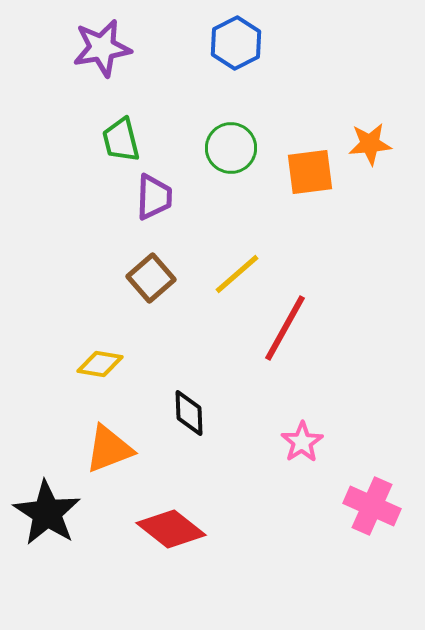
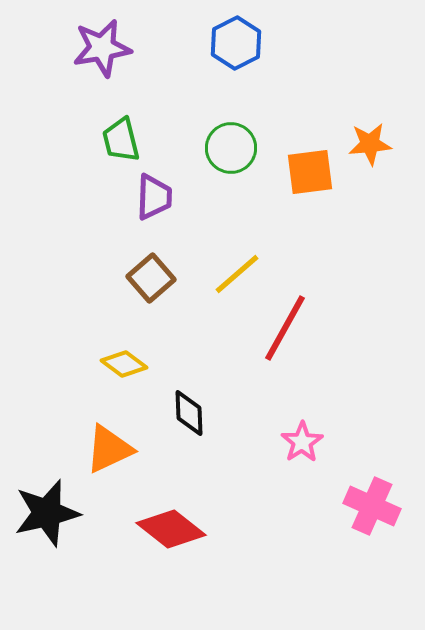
yellow diamond: moved 24 px right; rotated 27 degrees clockwise
orange triangle: rotated 4 degrees counterclockwise
black star: rotated 26 degrees clockwise
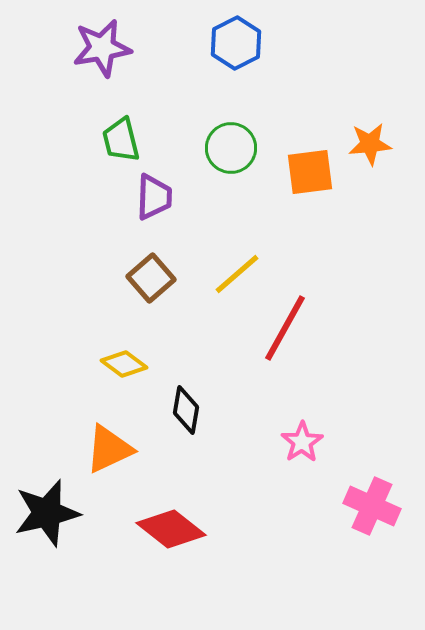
black diamond: moved 3 px left, 3 px up; rotated 12 degrees clockwise
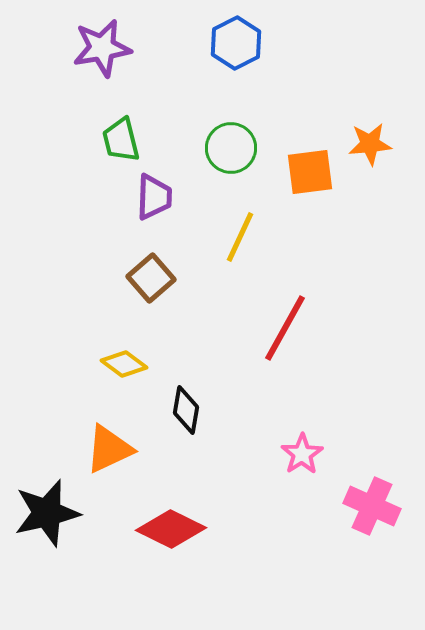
yellow line: moved 3 px right, 37 px up; rotated 24 degrees counterclockwise
pink star: moved 12 px down
red diamond: rotated 12 degrees counterclockwise
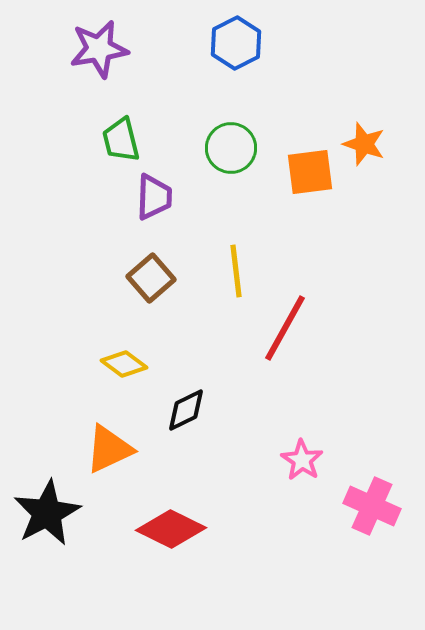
purple star: moved 3 px left, 1 px down
orange star: moved 6 px left; rotated 24 degrees clockwise
yellow line: moved 4 px left, 34 px down; rotated 32 degrees counterclockwise
black diamond: rotated 54 degrees clockwise
pink star: moved 6 px down; rotated 6 degrees counterclockwise
black star: rotated 14 degrees counterclockwise
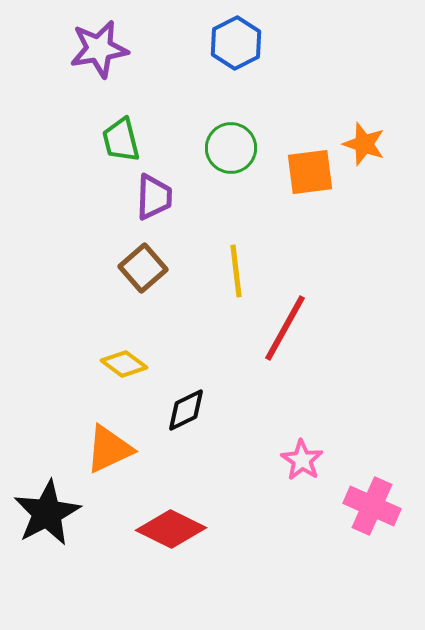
brown square: moved 8 px left, 10 px up
